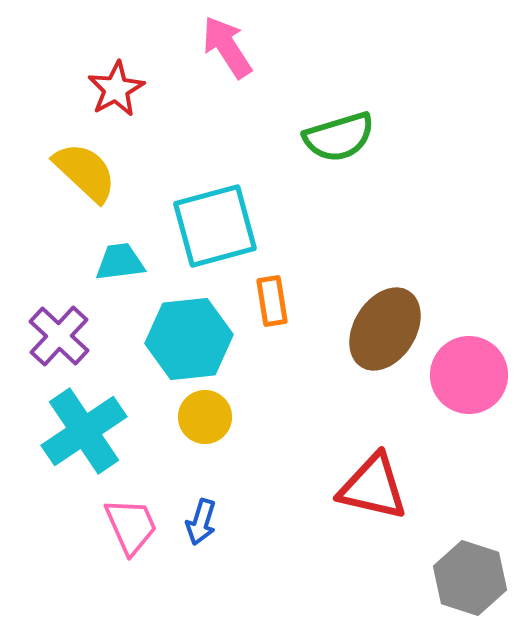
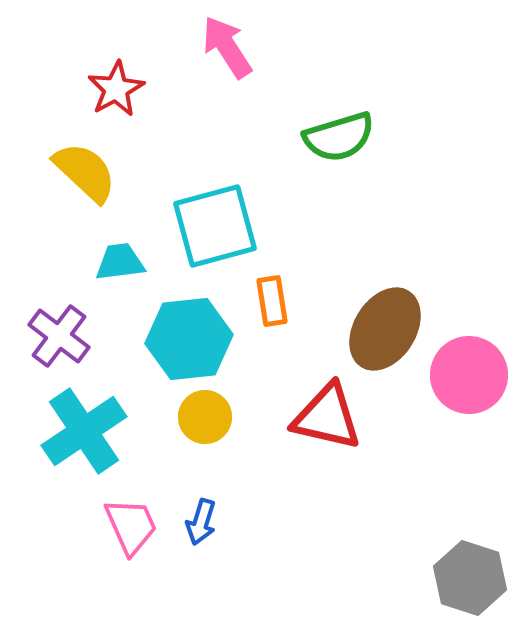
purple cross: rotated 6 degrees counterclockwise
red triangle: moved 46 px left, 70 px up
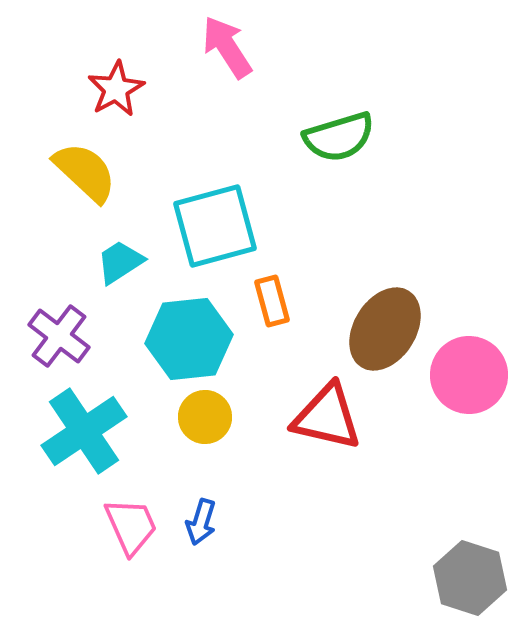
cyan trapezoid: rotated 26 degrees counterclockwise
orange rectangle: rotated 6 degrees counterclockwise
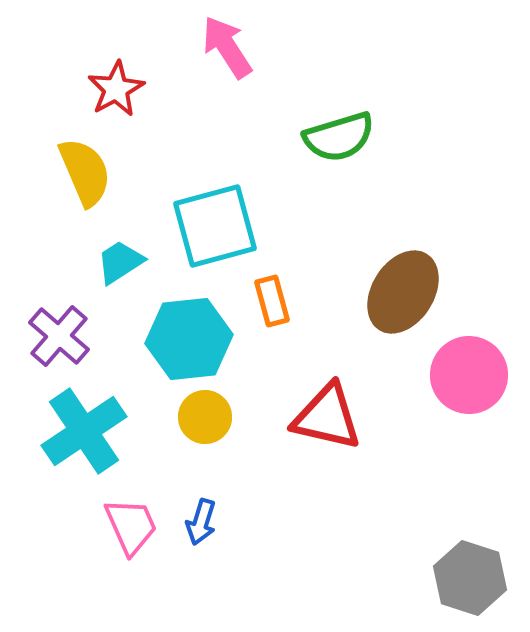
yellow semicircle: rotated 24 degrees clockwise
brown ellipse: moved 18 px right, 37 px up
purple cross: rotated 4 degrees clockwise
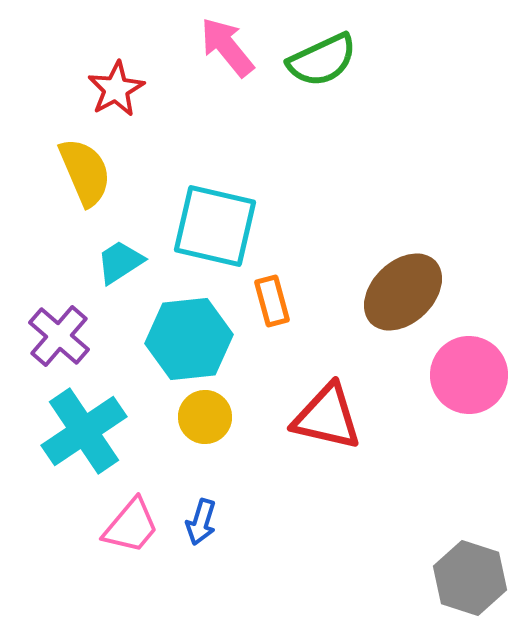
pink arrow: rotated 6 degrees counterclockwise
green semicircle: moved 17 px left, 77 px up; rotated 8 degrees counterclockwise
cyan square: rotated 28 degrees clockwise
brown ellipse: rotated 14 degrees clockwise
pink trapezoid: rotated 64 degrees clockwise
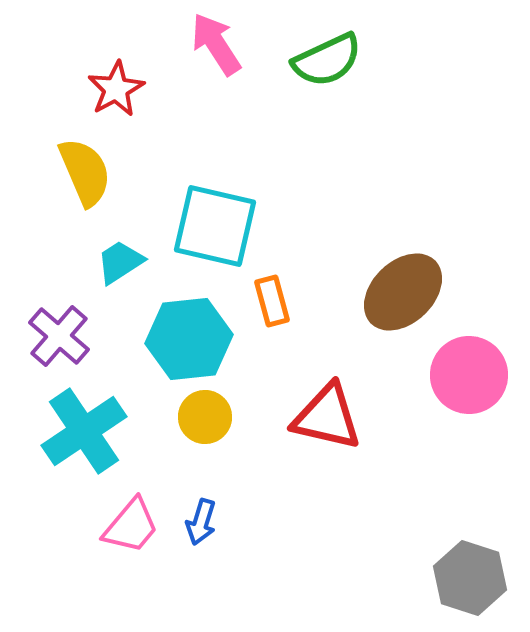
pink arrow: moved 11 px left, 3 px up; rotated 6 degrees clockwise
green semicircle: moved 5 px right
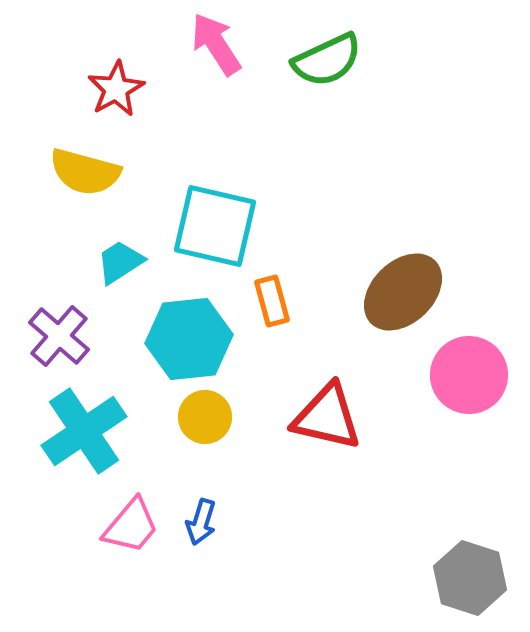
yellow semicircle: rotated 128 degrees clockwise
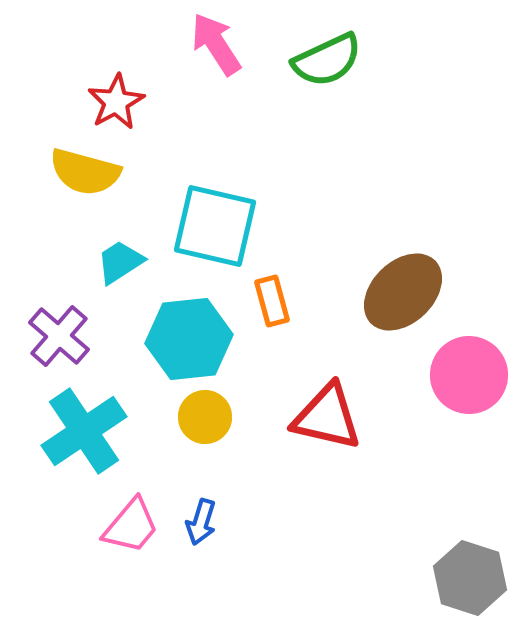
red star: moved 13 px down
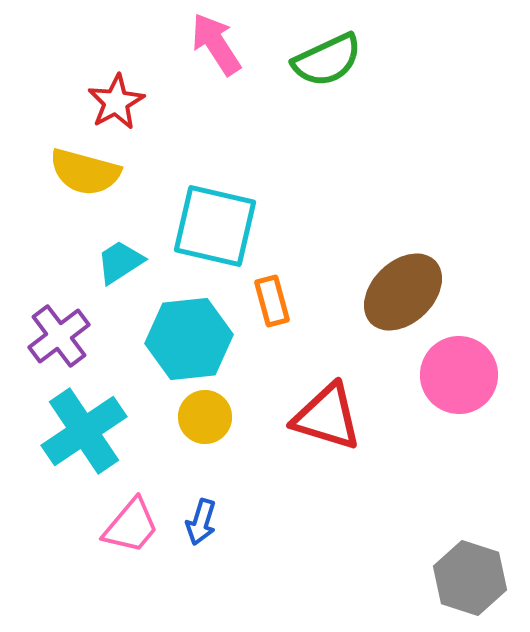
purple cross: rotated 12 degrees clockwise
pink circle: moved 10 px left
red triangle: rotated 4 degrees clockwise
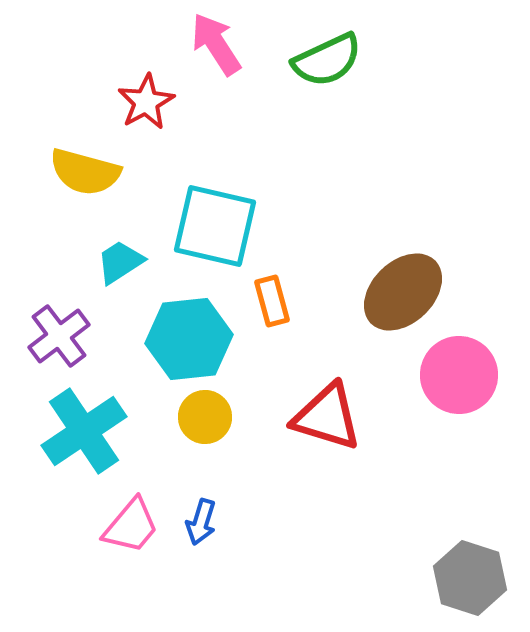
red star: moved 30 px right
